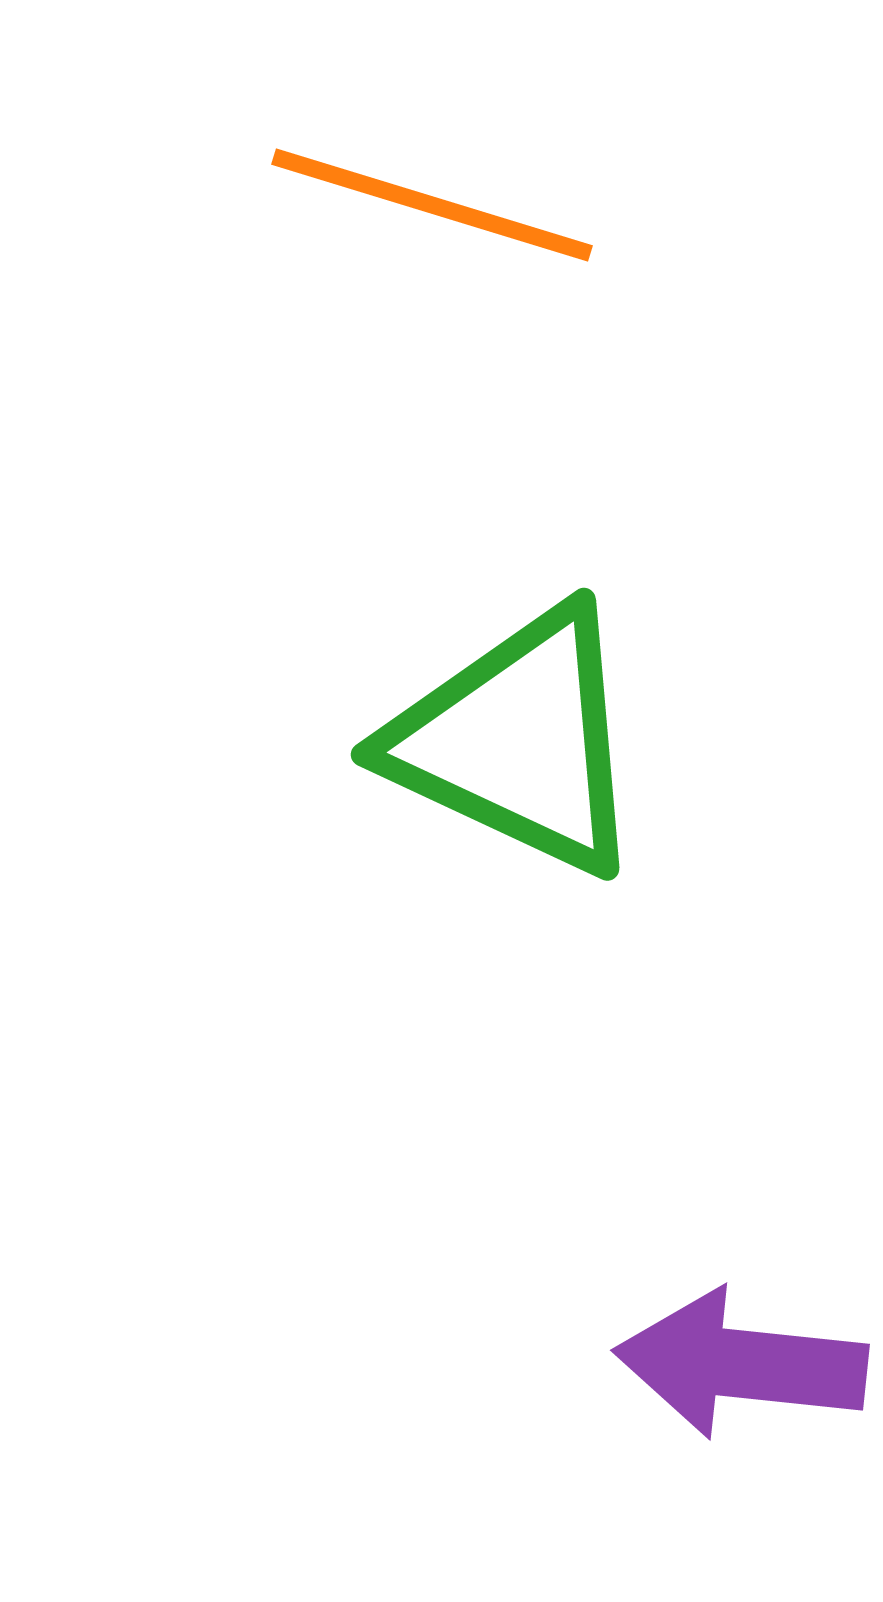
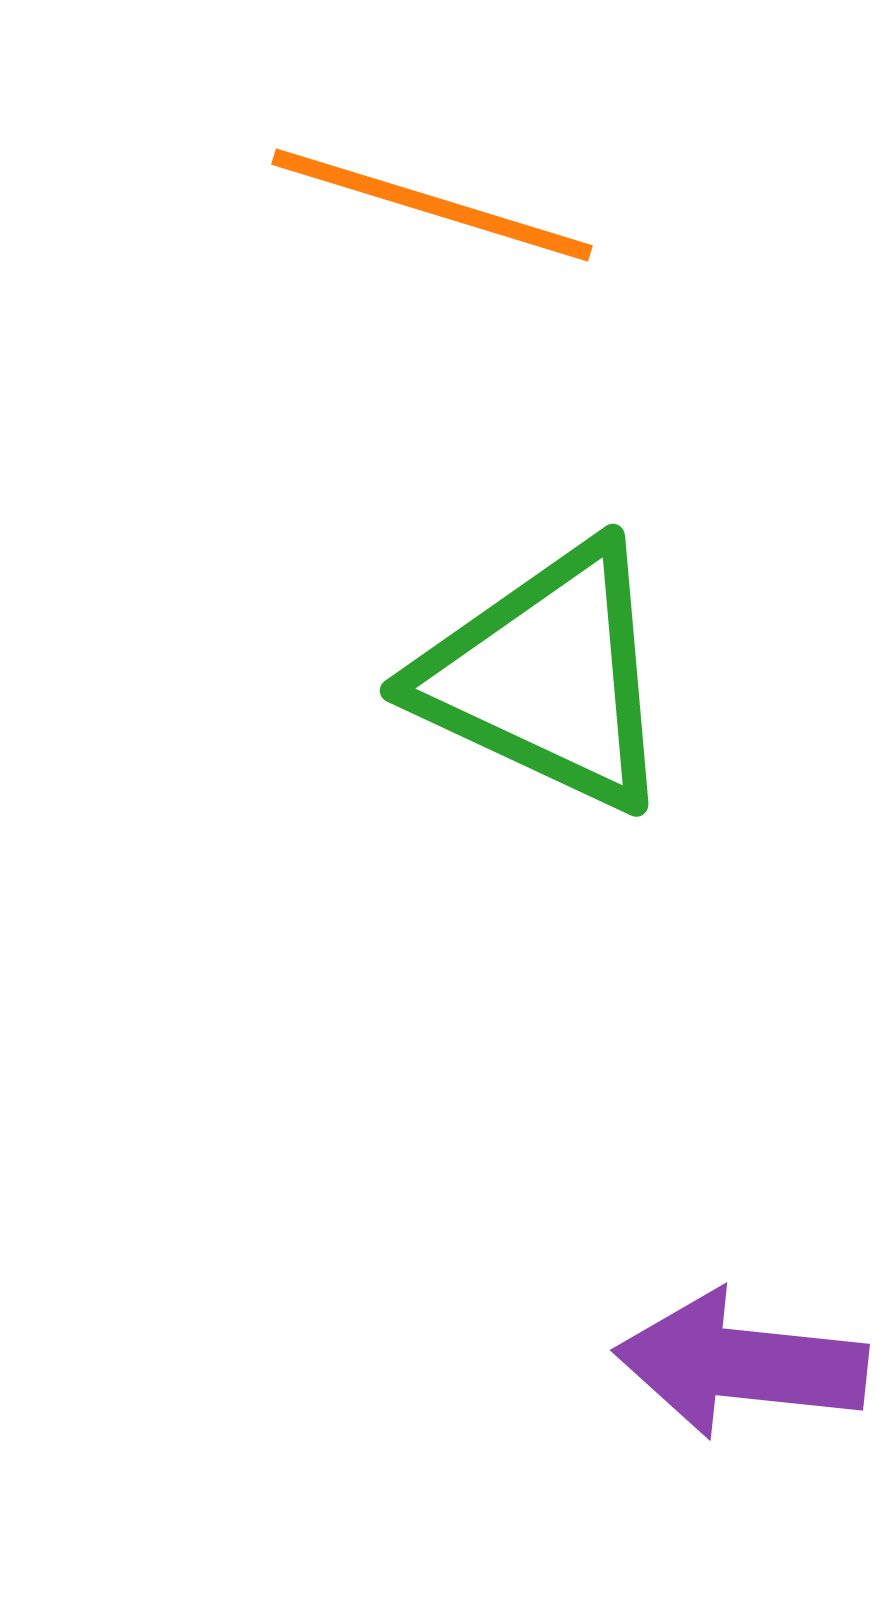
green triangle: moved 29 px right, 64 px up
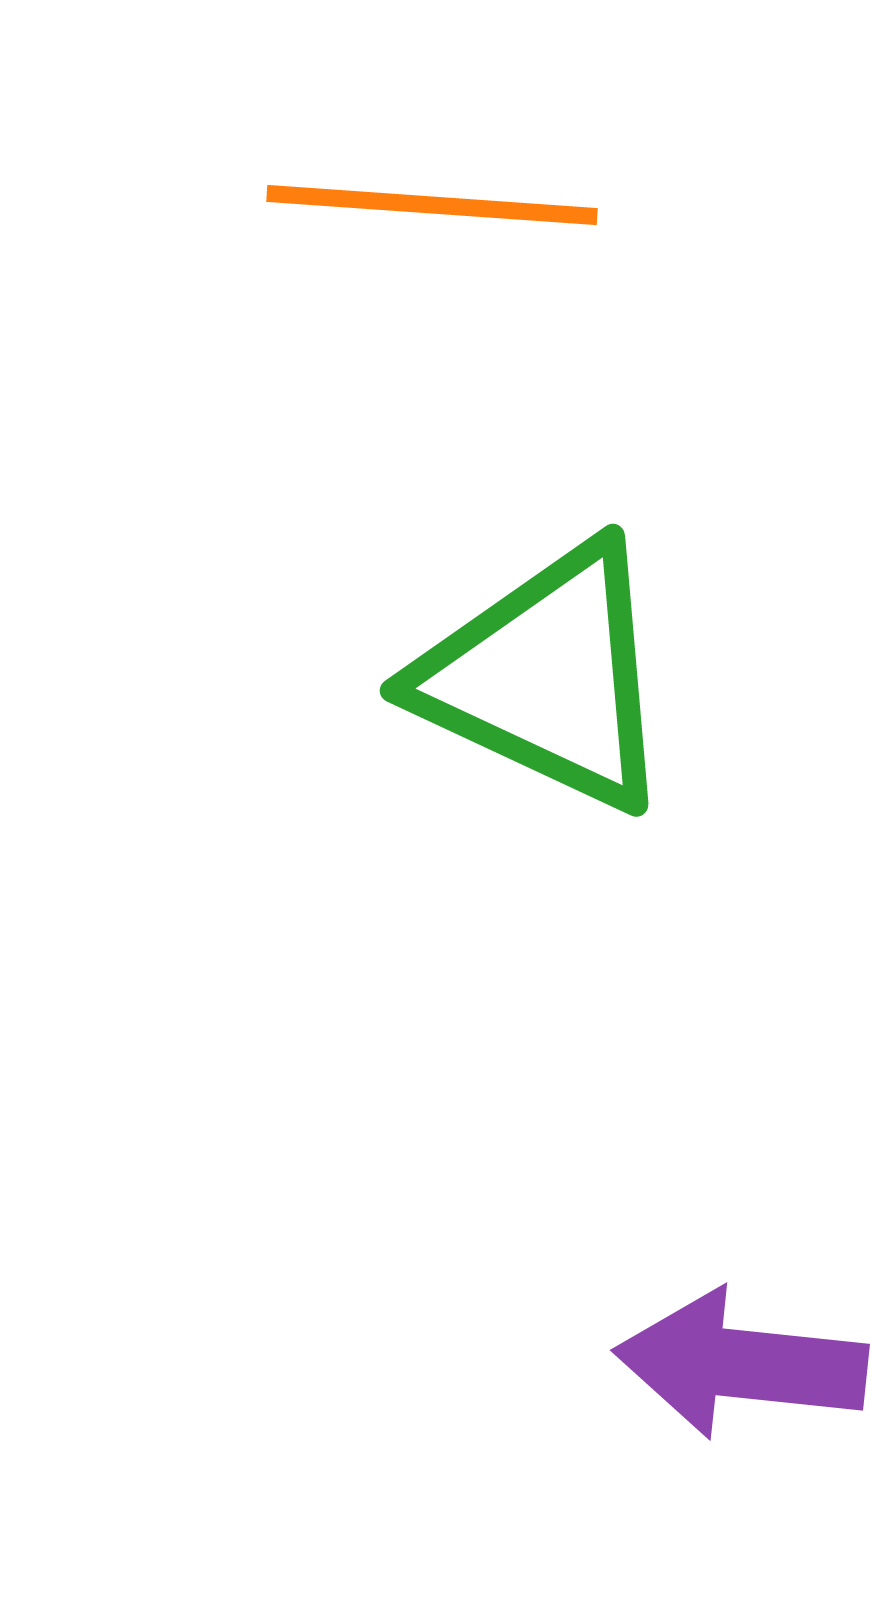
orange line: rotated 13 degrees counterclockwise
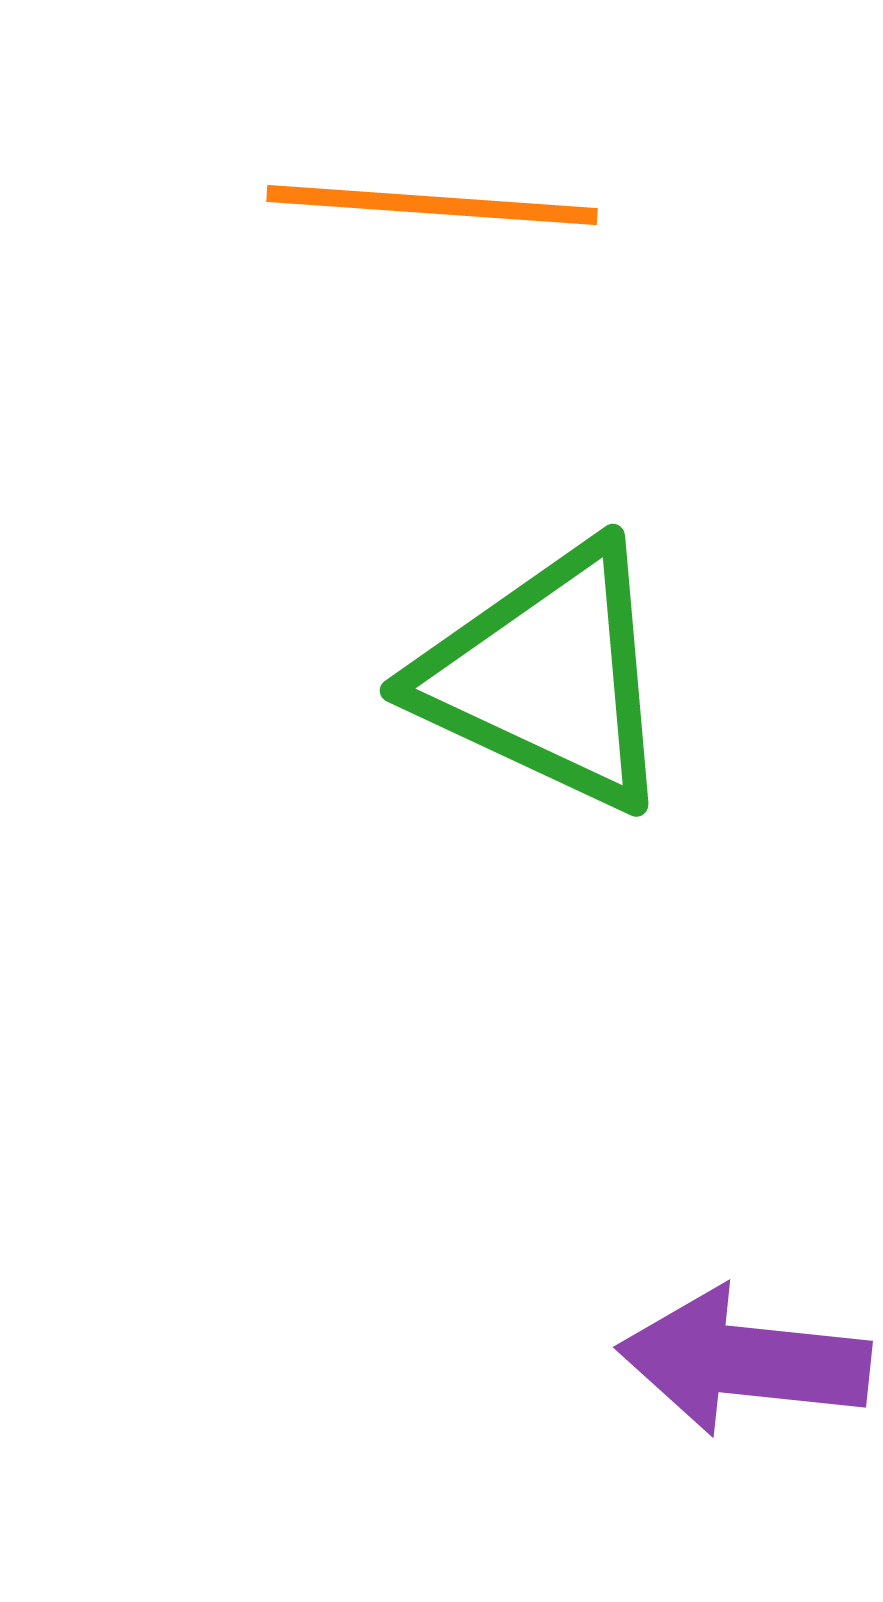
purple arrow: moved 3 px right, 3 px up
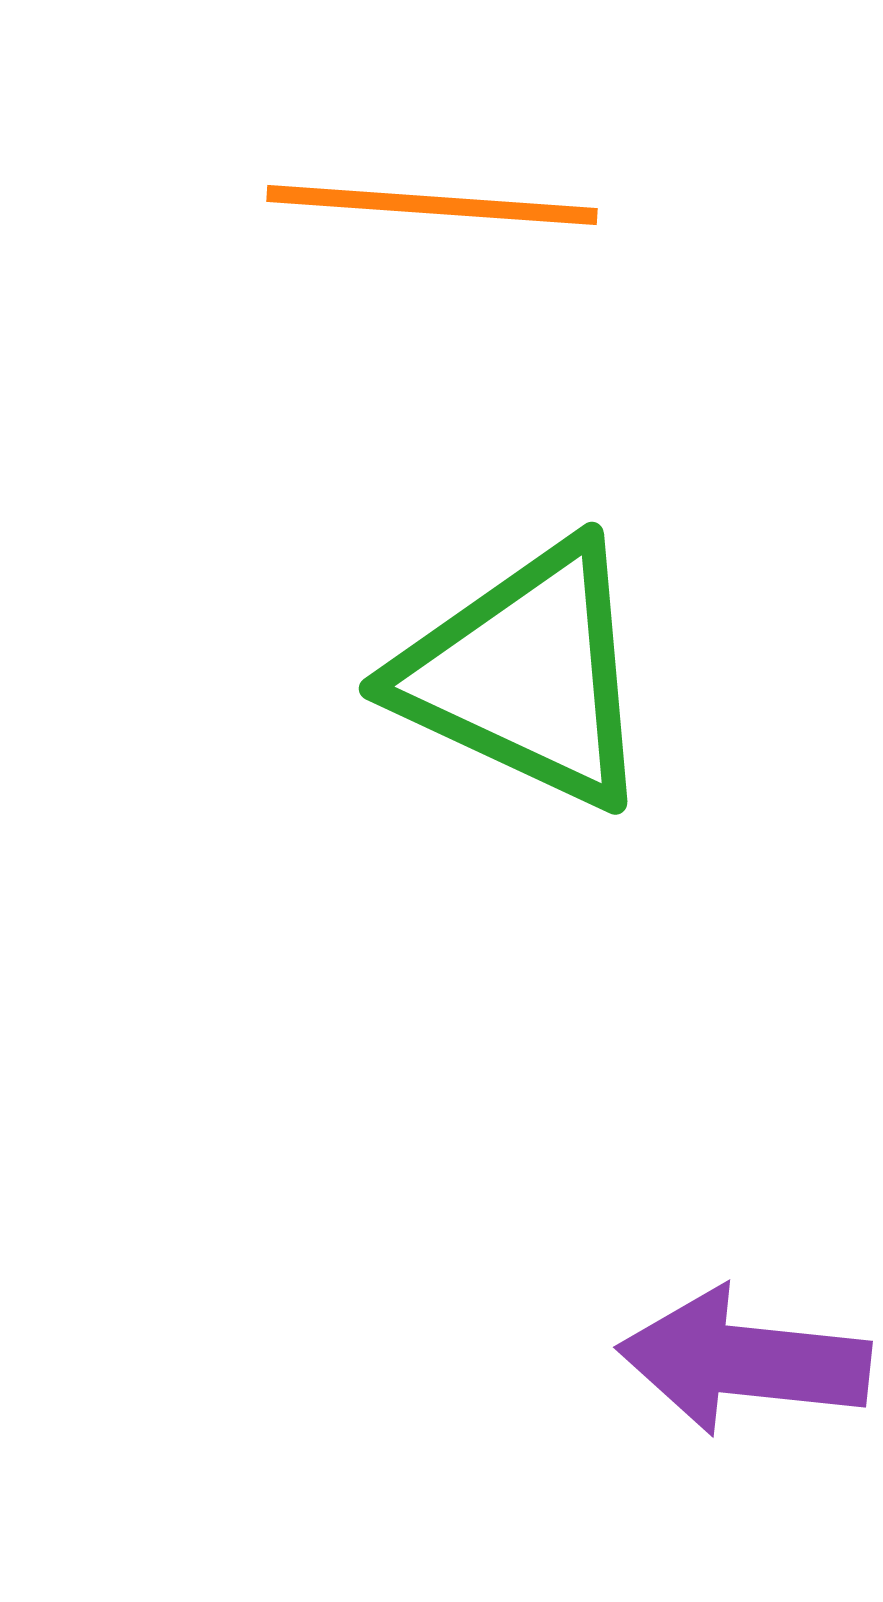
green triangle: moved 21 px left, 2 px up
